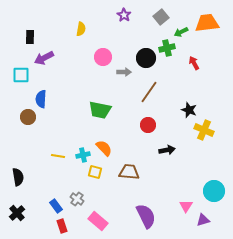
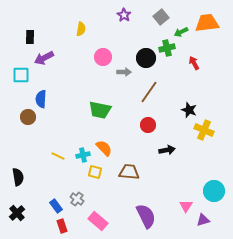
yellow line: rotated 16 degrees clockwise
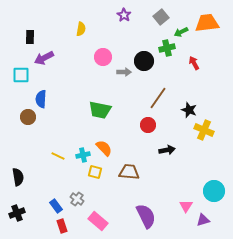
black circle: moved 2 px left, 3 px down
brown line: moved 9 px right, 6 px down
black cross: rotated 21 degrees clockwise
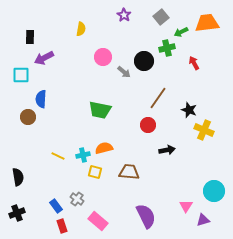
gray arrow: rotated 40 degrees clockwise
orange semicircle: rotated 60 degrees counterclockwise
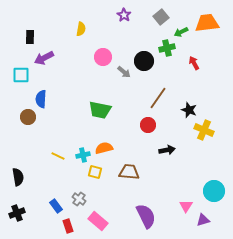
gray cross: moved 2 px right
red rectangle: moved 6 px right
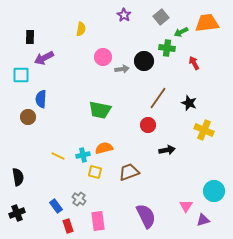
green cross: rotated 21 degrees clockwise
gray arrow: moved 2 px left, 3 px up; rotated 48 degrees counterclockwise
black star: moved 7 px up
brown trapezoid: rotated 25 degrees counterclockwise
pink rectangle: rotated 42 degrees clockwise
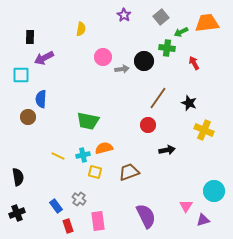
green trapezoid: moved 12 px left, 11 px down
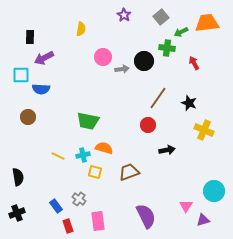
blue semicircle: moved 10 px up; rotated 90 degrees counterclockwise
orange semicircle: rotated 30 degrees clockwise
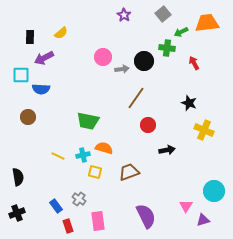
gray square: moved 2 px right, 3 px up
yellow semicircle: moved 20 px left, 4 px down; rotated 40 degrees clockwise
brown line: moved 22 px left
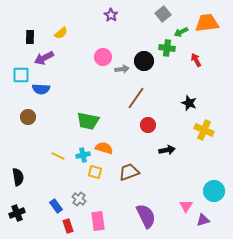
purple star: moved 13 px left
red arrow: moved 2 px right, 3 px up
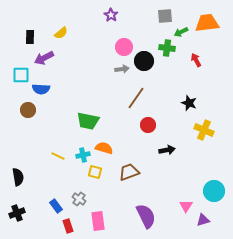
gray square: moved 2 px right, 2 px down; rotated 35 degrees clockwise
pink circle: moved 21 px right, 10 px up
brown circle: moved 7 px up
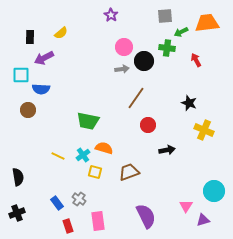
cyan cross: rotated 24 degrees counterclockwise
blue rectangle: moved 1 px right, 3 px up
